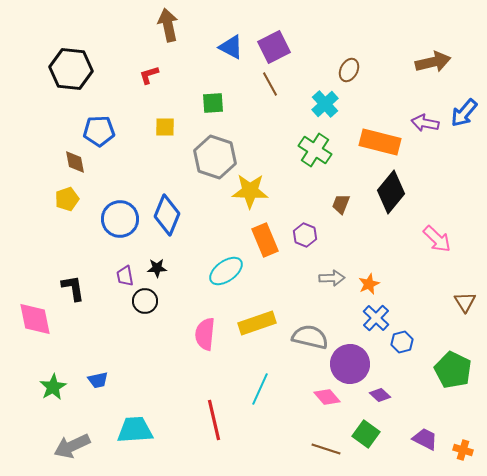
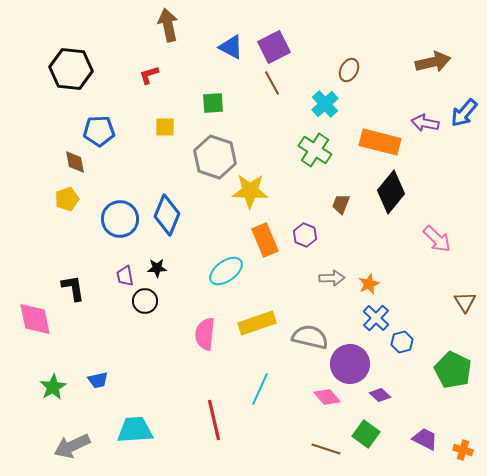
brown line at (270, 84): moved 2 px right, 1 px up
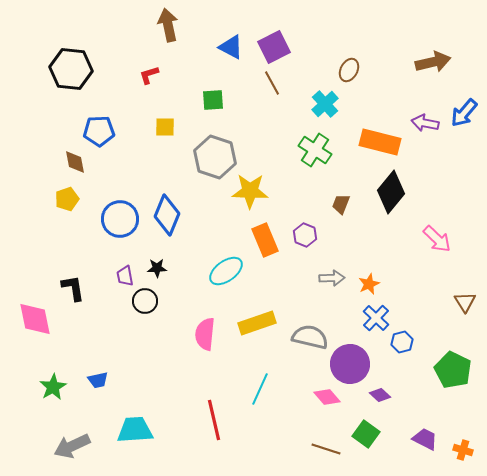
green square at (213, 103): moved 3 px up
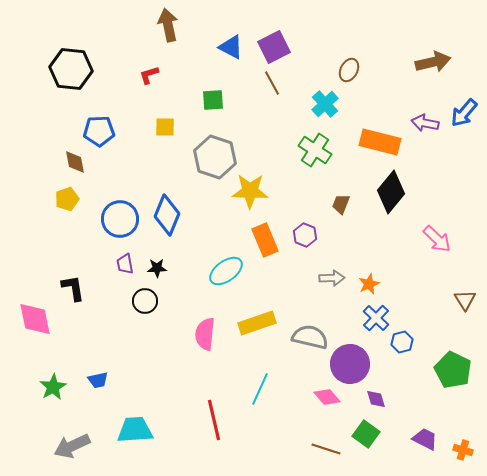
purple trapezoid at (125, 276): moved 12 px up
brown triangle at (465, 302): moved 2 px up
purple diamond at (380, 395): moved 4 px left, 4 px down; rotated 30 degrees clockwise
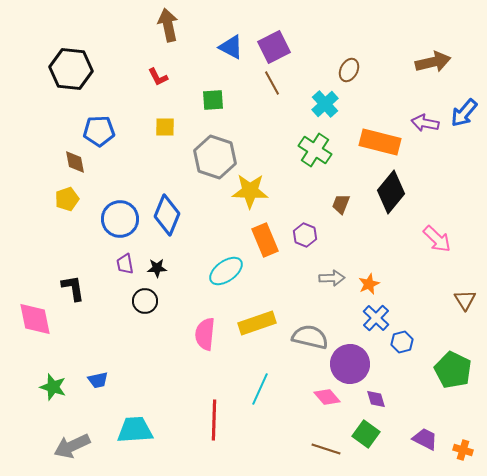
red L-shape at (149, 75): moved 9 px right, 2 px down; rotated 100 degrees counterclockwise
green star at (53, 387): rotated 24 degrees counterclockwise
red line at (214, 420): rotated 15 degrees clockwise
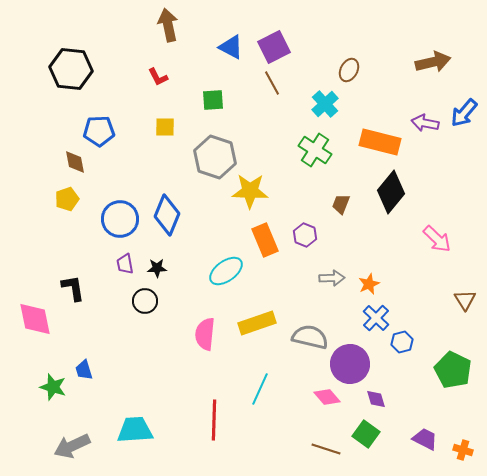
blue trapezoid at (98, 380): moved 14 px left, 10 px up; rotated 85 degrees clockwise
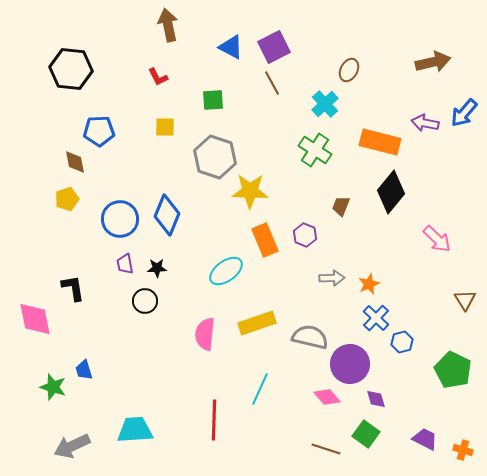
brown trapezoid at (341, 204): moved 2 px down
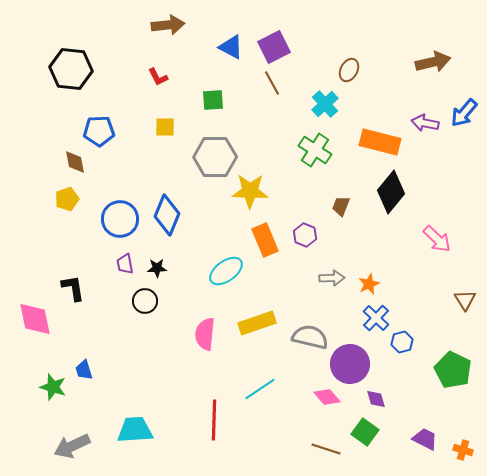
brown arrow at (168, 25): rotated 96 degrees clockwise
gray hexagon at (215, 157): rotated 18 degrees counterclockwise
cyan line at (260, 389): rotated 32 degrees clockwise
green square at (366, 434): moved 1 px left, 2 px up
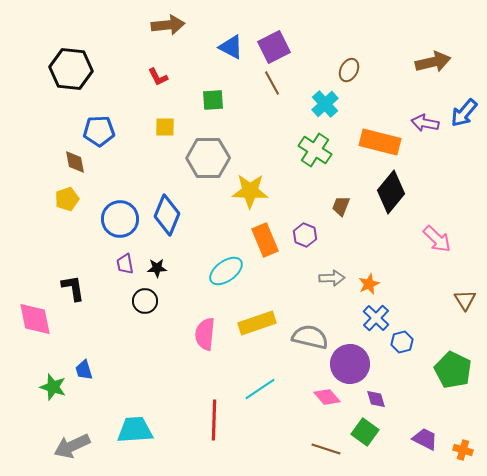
gray hexagon at (215, 157): moved 7 px left, 1 px down
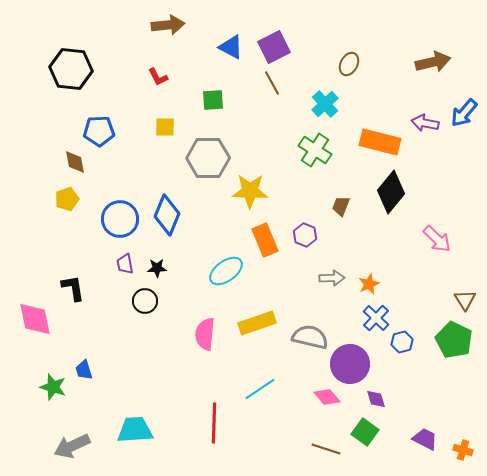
brown ellipse at (349, 70): moved 6 px up
green pentagon at (453, 370): moved 1 px right, 30 px up
red line at (214, 420): moved 3 px down
